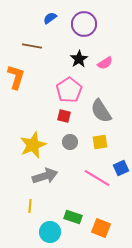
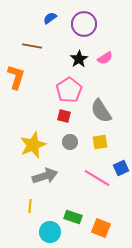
pink semicircle: moved 5 px up
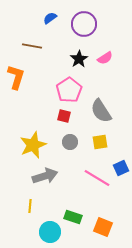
orange square: moved 2 px right, 1 px up
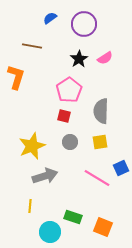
gray semicircle: rotated 35 degrees clockwise
yellow star: moved 1 px left, 1 px down
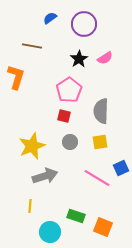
green rectangle: moved 3 px right, 1 px up
